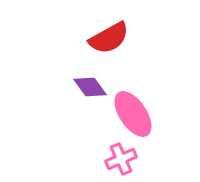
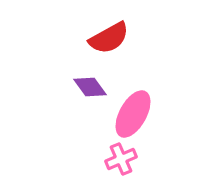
pink ellipse: rotated 63 degrees clockwise
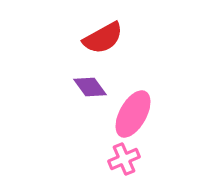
red semicircle: moved 6 px left
pink cross: moved 3 px right
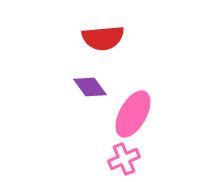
red semicircle: rotated 24 degrees clockwise
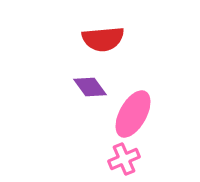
red semicircle: moved 1 px down
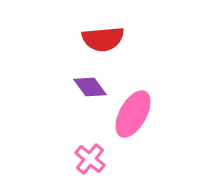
pink cross: moved 34 px left; rotated 28 degrees counterclockwise
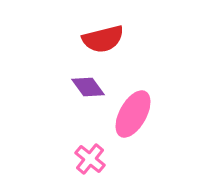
red semicircle: rotated 9 degrees counterclockwise
purple diamond: moved 2 px left
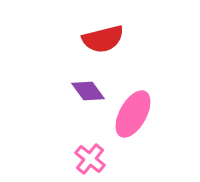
purple diamond: moved 4 px down
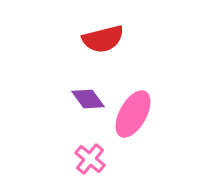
purple diamond: moved 8 px down
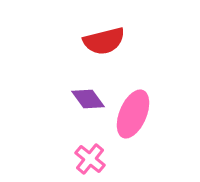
red semicircle: moved 1 px right, 2 px down
pink ellipse: rotated 6 degrees counterclockwise
